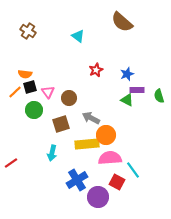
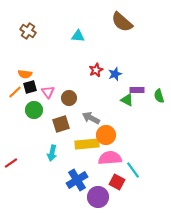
cyan triangle: rotated 32 degrees counterclockwise
blue star: moved 12 px left
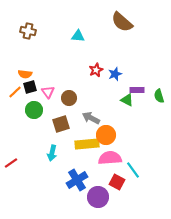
brown cross: rotated 21 degrees counterclockwise
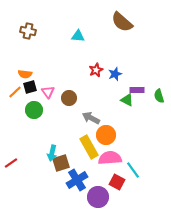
brown square: moved 39 px down
yellow rectangle: moved 2 px right, 3 px down; rotated 65 degrees clockwise
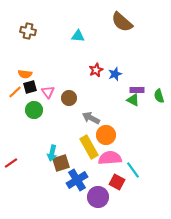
green triangle: moved 6 px right
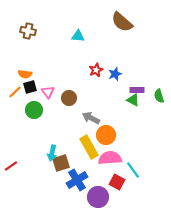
red line: moved 3 px down
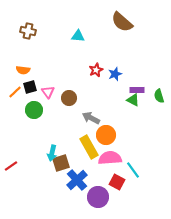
orange semicircle: moved 2 px left, 4 px up
blue cross: rotated 10 degrees counterclockwise
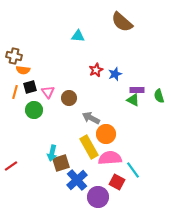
brown cross: moved 14 px left, 25 px down
orange line: rotated 32 degrees counterclockwise
orange circle: moved 1 px up
